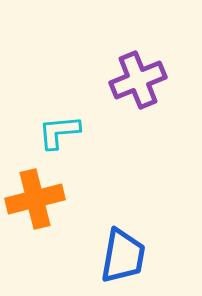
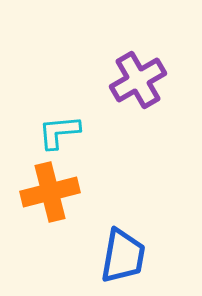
purple cross: rotated 8 degrees counterclockwise
orange cross: moved 15 px right, 7 px up
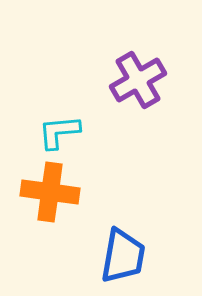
orange cross: rotated 22 degrees clockwise
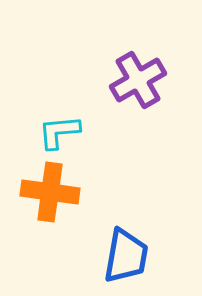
blue trapezoid: moved 3 px right
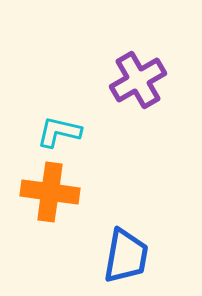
cyan L-shape: rotated 18 degrees clockwise
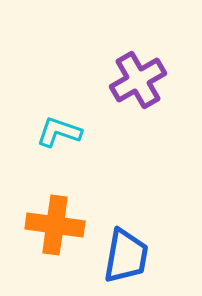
cyan L-shape: rotated 6 degrees clockwise
orange cross: moved 5 px right, 33 px down
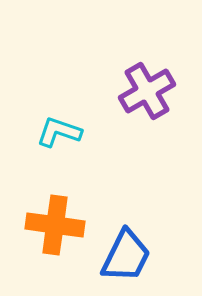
purple cross: moved 9 px right, 11 px down
blue trapezoid: rotated 16 degrees clockwise
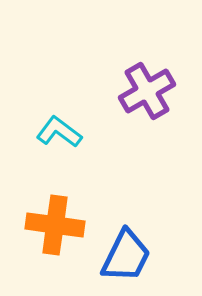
cyan L-shape: rotated 18 degrees clockwise
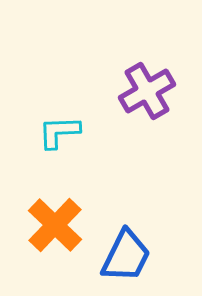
cyan L-shape: rotated 39 degrees counterclockwise
orange cross: rotated 36 degrees clockwise
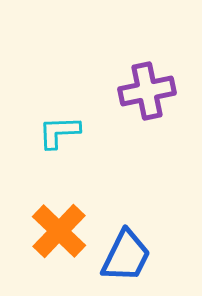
purple cross: rotated 18 degrees clockwise
orange cross: moved 4 px right, 6 px down
